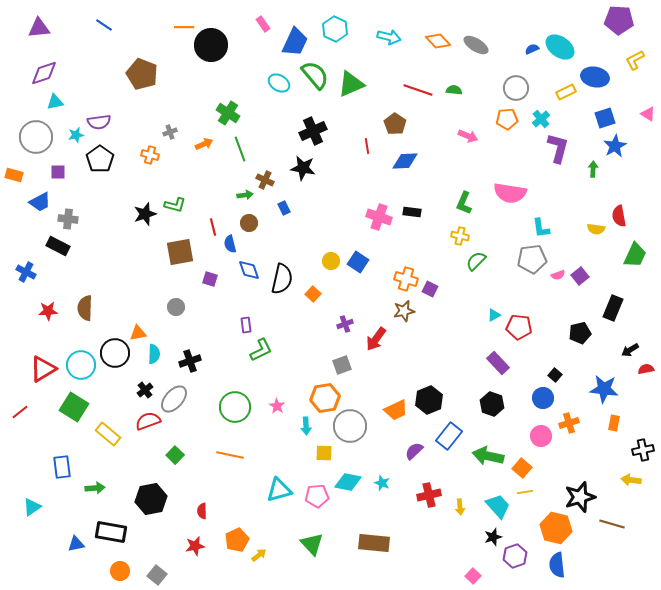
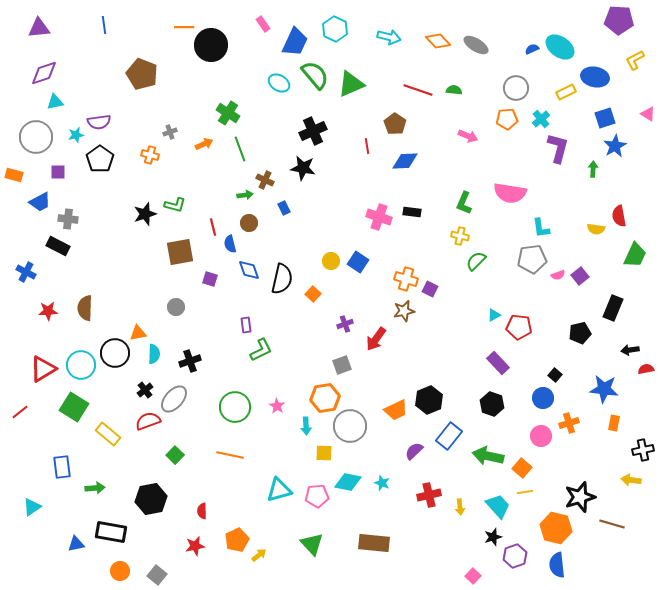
blue line at (104, 25): rotated 48 degrees clockwise
black arrow at (630, 350): rotated 24 degrees clockwise
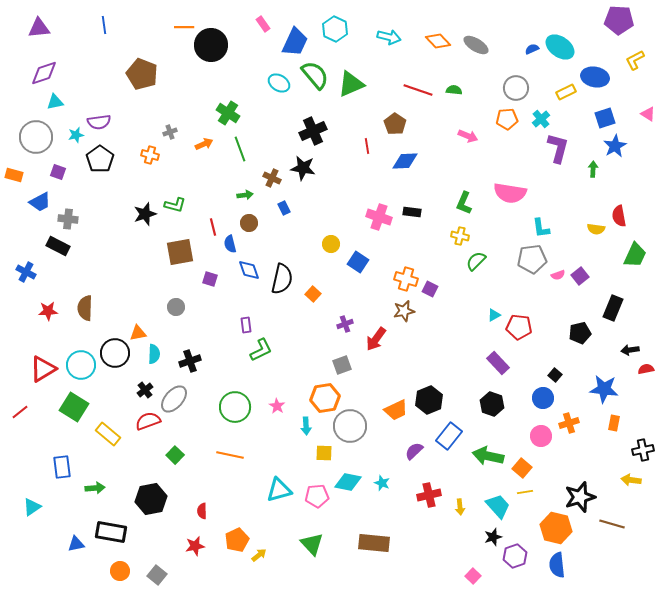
purple square at (58, 172): rotated 21 degrees clockwise
brown cross at (265, 180): moved 7 px right, 2 px up
yellow circle at (331, 261): moved 17 px up
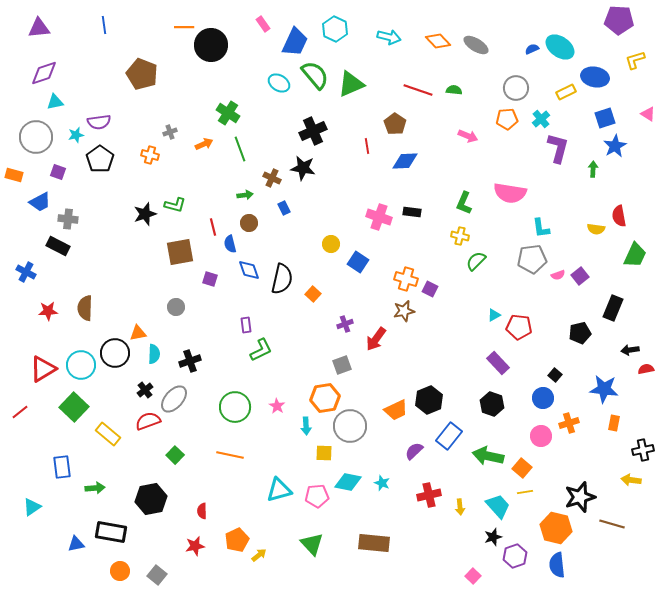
yellow L-shape at (635, 60): rotated 10 degrees clockwise
green square at (74, 407): rotated 12 degrees clockwise
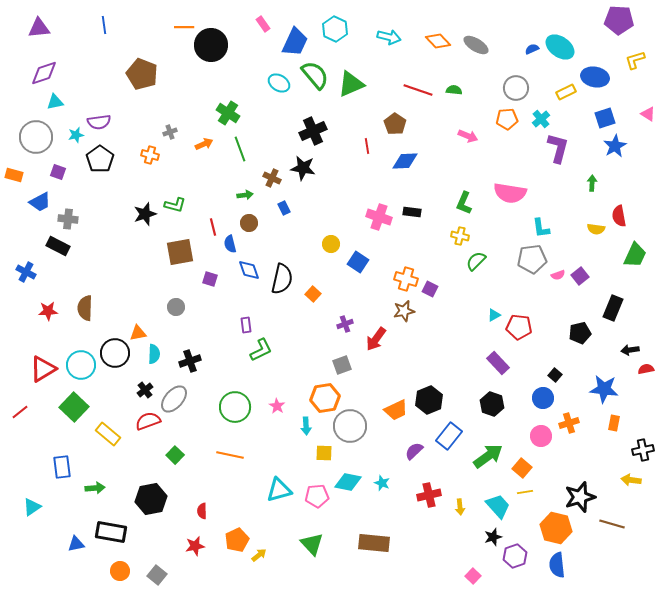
green arrow at (593, 169): moved 1 px left, 14 px down
green arrow at (488, 456): rotated 132 degrees clockwise
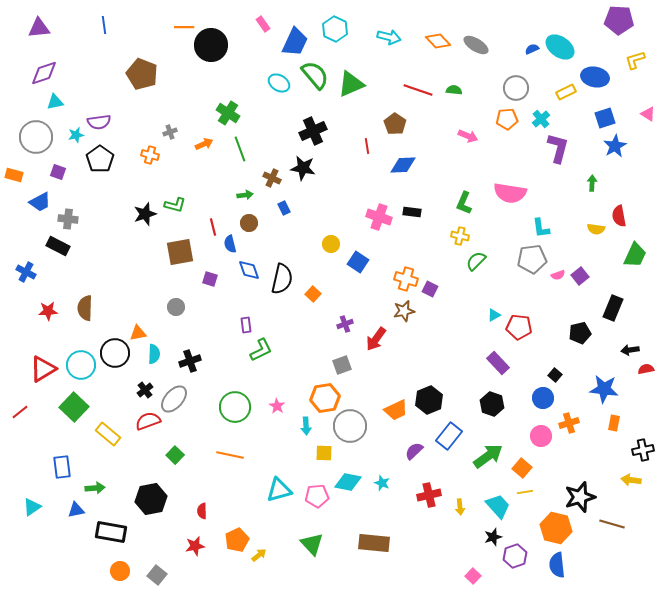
blue diamond at (405, 161): moved 2 px left, 4 px down
blue triangle at (76, 544): moved 34 px up
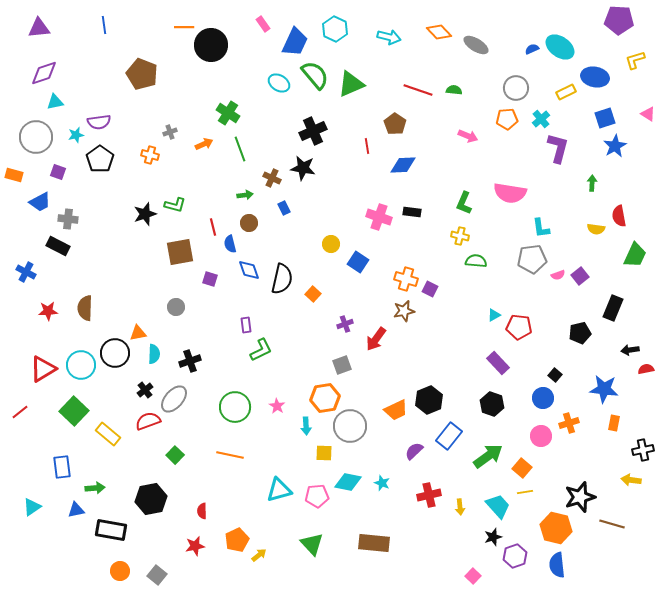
orange diamond at (438, 41): moved 1 px right, 9 px up
green semicircle at (476, 261): rotated 50 degrees clockwise
green square at (74, 407): moved 4 px down
black rectangle at (111, 532): moved 2 px up
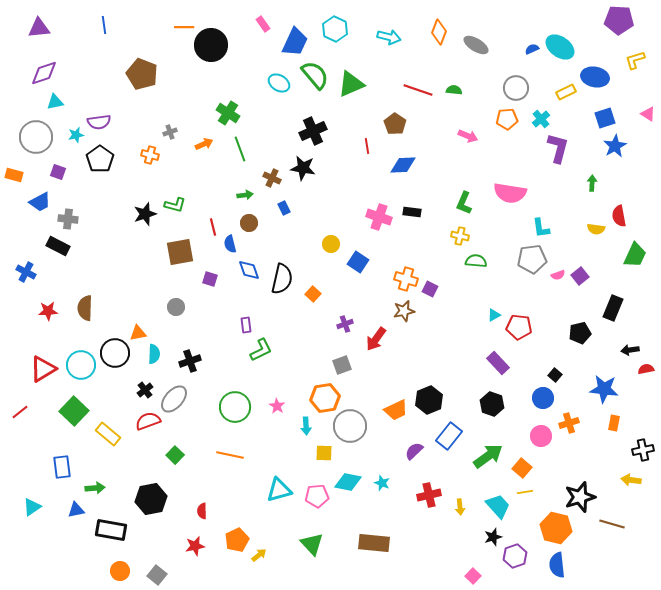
orange diamond at (439, 32): rotated 65 degrees clockwise
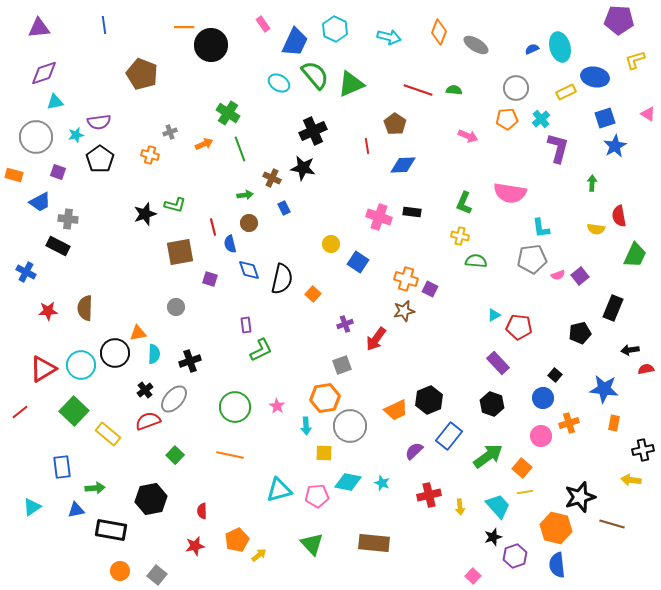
cyan ellipse at (560, 47): rotated 40 degrees clockwise
